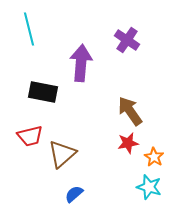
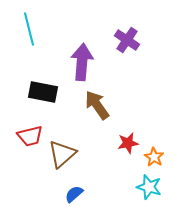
purple arrow: moved 1 px right, 1 px up
brown arrow: moved 33 px left, 6 px up
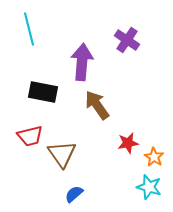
brown triangle: rotated 24 degrees counterclockwise
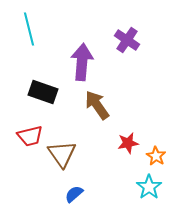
black rectangle: rotated 8 degrees clockwise
orange star: moved 2 px right, 1 px up
cyan star: rotated 20 degrees clockwise
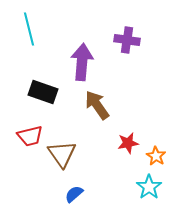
purple cross: rotated 25 degrees counterclockwise
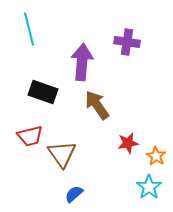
purple cross: moved 2 px down
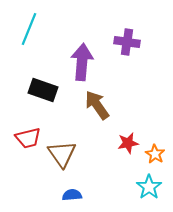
cyan line: rotated 36 degrees clockwise
black rectangle: moved 2 px up
red trapezoid: moved 2 px left, 2 px down
orange star: moved 1 px left, 2 px up
blue semicircle: moved 2 px left, 1 px down; rotated 36 degrees clockwise
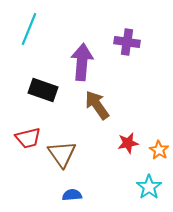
orange star: moved 4 px right, 4 px up
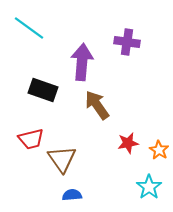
cyan line: moved 1 px up; rotated 76 degrees counterclockwise
red trapezoid: moved 3 px right, 1 px down
brown triangle: moved 5 px down
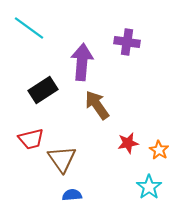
black rectangle: rotated 52 degrees counterclockwise
